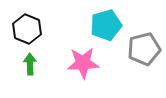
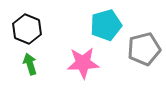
green arrow: rotated 15 degrees counterclockwise
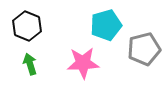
black hexagon: moved 3 px up
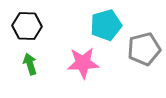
black hexagon: rotated 20 degrees counterclockwise
